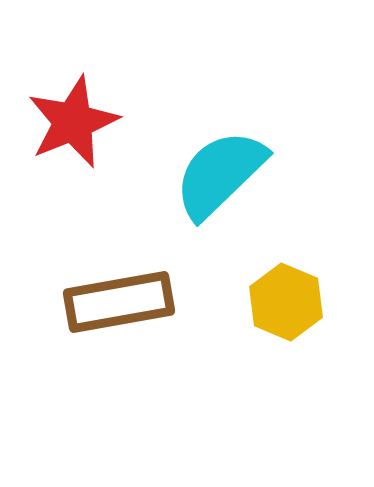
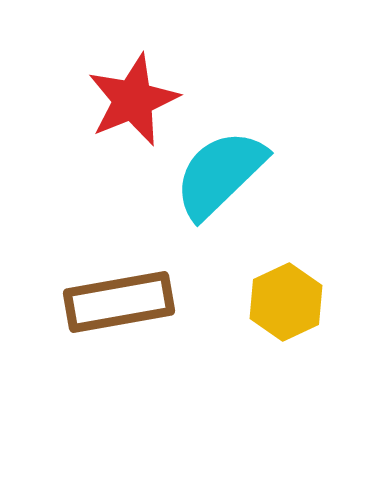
red star: moved 60 px right, 22 px up
yellow hexagon: rotated 12 degrees clockwise
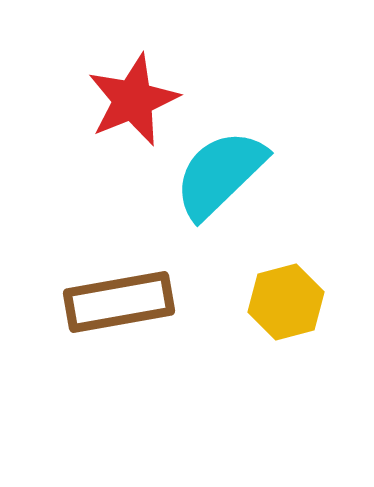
yellow hexagon: rotated 10 degrees clockwise
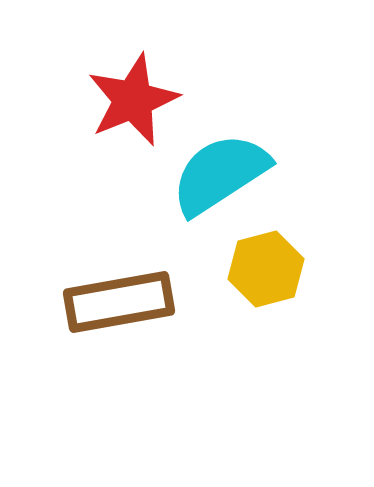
cyan semicircle: rotated 11 degrees clockwise
yellow hexagon: moved 20 px left, 33 px up
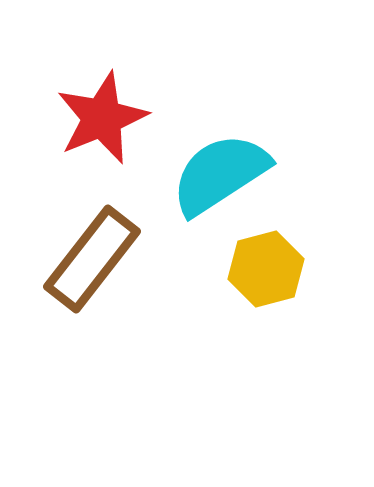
red star: moved 31 px left, 18 px down
brown rectangle: moved 27 px left, 43 px up; rotated 42 degrees counterclockwise
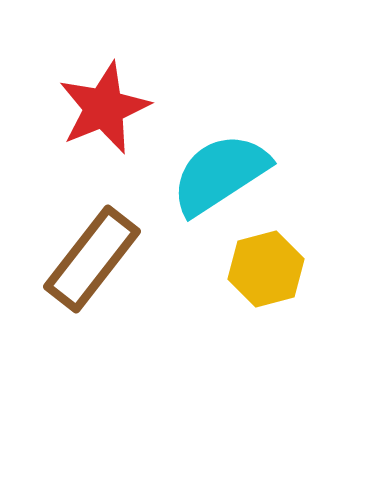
red star: moved 2 px right, 10 px up
